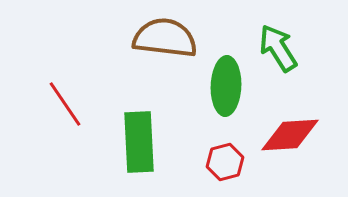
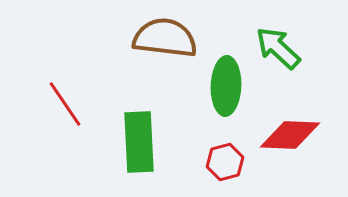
green arrow: rotated 15 degrees counterclockwise
red diamond: rotated 6 degrees clockwise
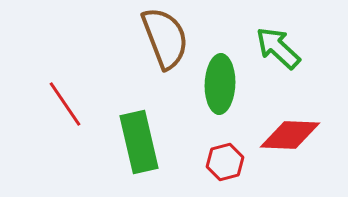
brown semicircle: rotated 62 degrees clockwise
green ellipse: moved 6 px left, 2 px up
green rectangle: rotated 10 degrees counterclockwise
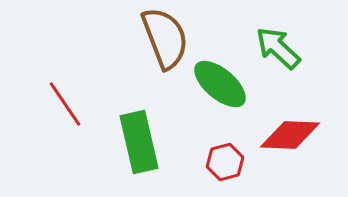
green ellipse: rotated 52 degrees counterclockwise
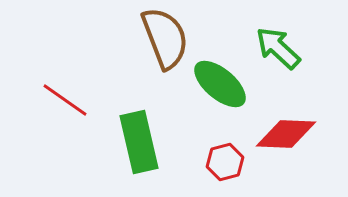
red line: moved 4 px up; rotated 21 degrees counterclockwise
red diamond: moved 4 px left, 1 px up
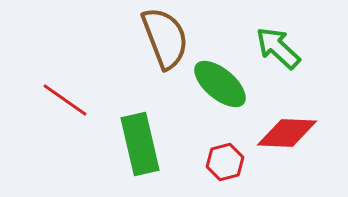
red diamond: moved 1 px right, 1 px up
green rectangle: moved 1 px right, 2 px down
